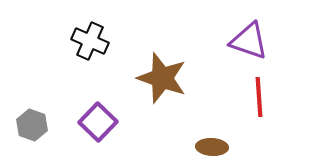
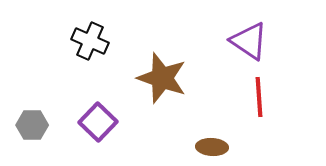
purple triangle: rotated 15 degrees clockwise
gray hexagon: rotated 20 degrees counterclockwise
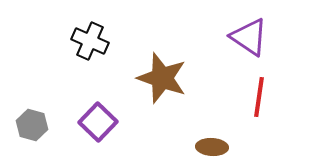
purple triangle: moved 4 px up
red line: rotated 12 degrees clockwise
gray hexagon: rotated 16 degrees clockwise
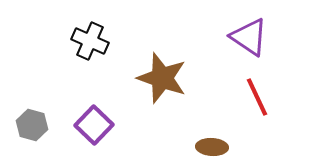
red line: moved 2 px left; rotated 33 degrees counterclockwise
purple square: moved 4 px left, 3 px down
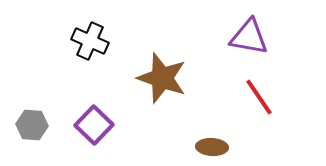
purple triangle: rotated 24 degrees counterclockwise
red line: moved 2 px right; rotated 9 degrees counterclockwise
gray hexagon: rotated 12 degrees counterclockwise
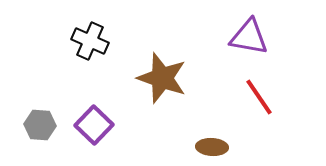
gray hexagon: moved 8 px right
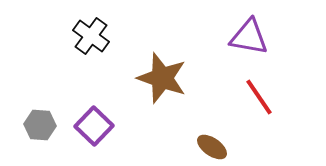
black cross: moved 1 px right, 5 px up; rotated 12 degrees clockwise
purple square: moved 1 px down
brown ellipse: rotated 32 degrees clockwise
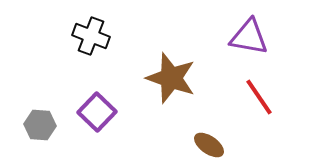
black cross: rotated 15 degrees counterclockwise
brown star: moved 9 px right
purple square: moved 3 px right, 14 px up
brown ellipse: moved 3 px left, 2 px up
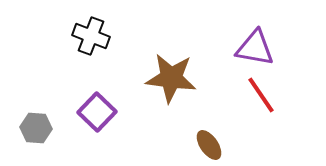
purple triangle: moved 6 px right, 11 px down
brown star: rotated 12 degrees counterclockwise
red line: moved 2 px right, 2 px up
gray hexagon: moved 4 px left, 3 px down
brown ellipse: rotated 20 degrees clockwise
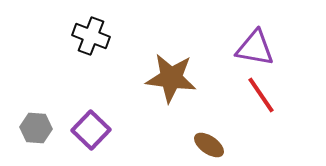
purple square: moved 6 px left, 18 px down
brown ellipse: rotated 20 degrees counterclockwise
